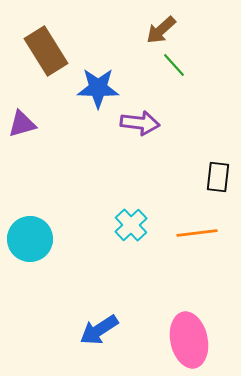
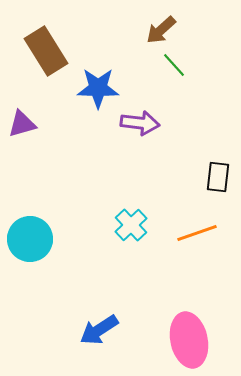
orange line: rotated 12 degrees counterclockwise
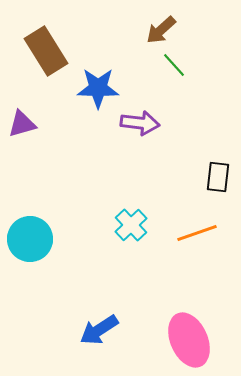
pink ellipse: rotated 12 degrees counterclockwise
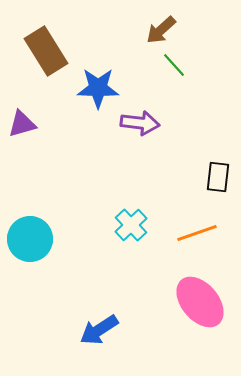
pink ellipse: moved 11 px right, 38 px up; rotated 16 degrees counterclockwise
